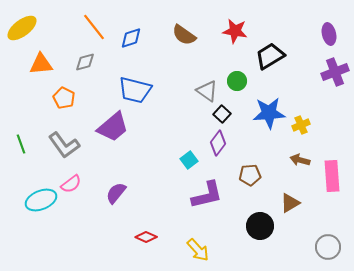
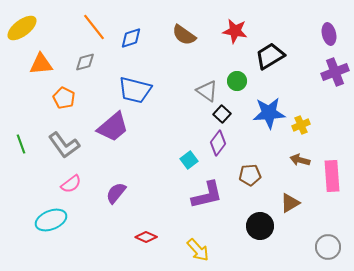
cyan ellipse: moved 10 px right, 20 px down
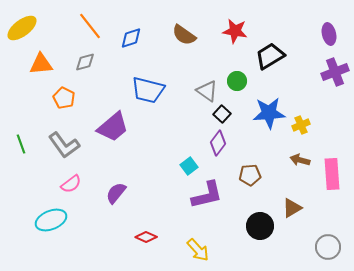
orange line: moved 4 px left, 1 px up
blue trapezoid: moved 13 px right
cyan square: moved 6 px down
pink rectangle: moved 2 px up
brown triangle: moved 2 px right, 5 px down
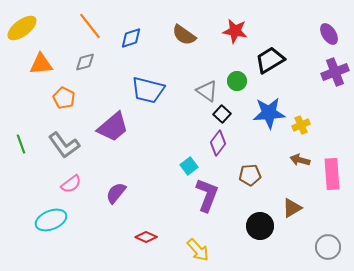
purple ellipse: rotated 20 degrees counterclockwise
black trapezoid: moved 4 px down
purple L-shape: rotated 56 degrees counterclockwise
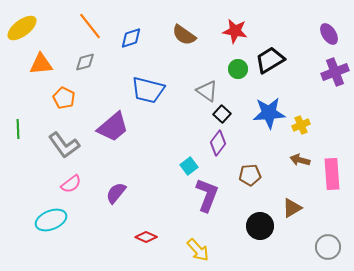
green circle: moved 1 px right, 12 px up
green line: moved 3 px left, 15 px up; rotated 18 degrees clockwise
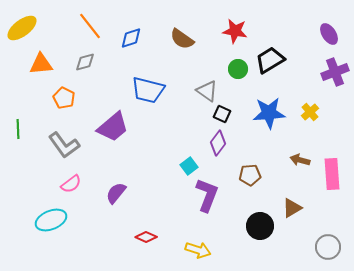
brown semicircle: moved 2 px left, 4 px down
black square: rotated 18 degrees counterclockwise
yellow cross: moved 9 px right, 13 px up; rotated 18 degrees counterclockwise
yellow arrow: rotated 30 degrees counterclockwise
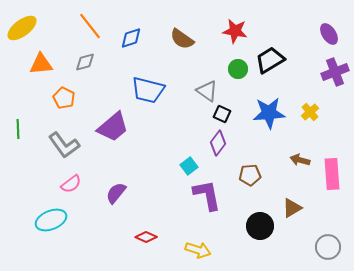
purple L-shape: rotated 32 degrees counterclockwise
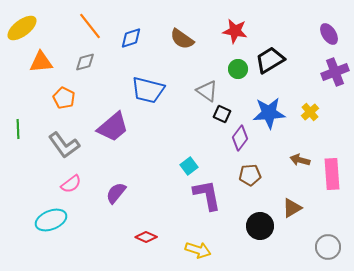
orange triangle: moved 2 px up
purple diamond: moved 22 px right, 5 px up
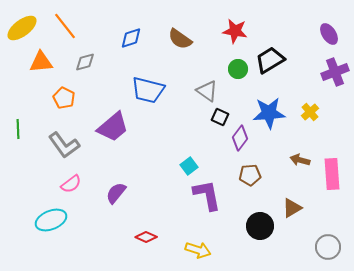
orange line: moved 25 px left
brown semicircle: moved 2 px left
black square: moved 2 px left, 3 px down
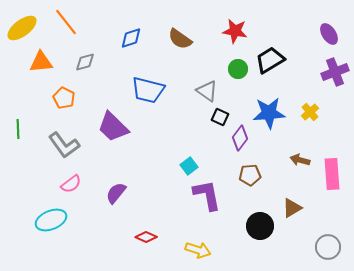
orange line: moved 1 px right, 4 px up
purple trapezoid: rotated 84 degrees clockwise
